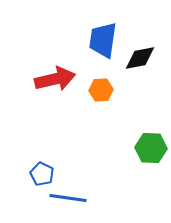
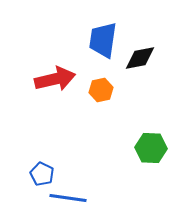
orange hexagon: rotated 10 degrees counterclockwise
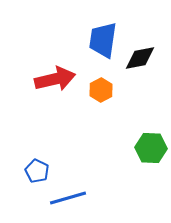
orange hexagon: rotated 15 degrees counterclockwise
blue pentagon: moved 5 px left, 3 px up
blue line: rotated 24 degrees counterclockwise
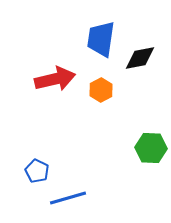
blue trapezoid: moved 2 px left, 1 px up
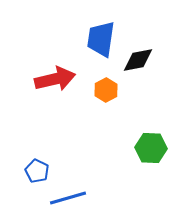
black diamond: moved 2 px left, 2 px down
orange hexagon: moved 5 px right
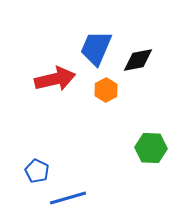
blue trapezoid: moved 5 px left, 9 px down; rotated 15 degrees clockwise
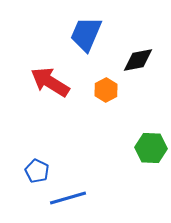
blue trapezoid: moved 10 px left, 14 px up
red arrow: moved 5 px left, 3 px down; rotated 135 degrees counterclockwise
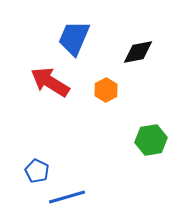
blue trapezoid: moved 12 px left, 4 px down
black diamond: moved 8 px up
green hexagon: moved 8 px up; rotated 12 degrees counterclockwise
blue line: moved 1 px left, 1 px up
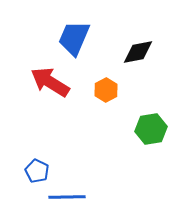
green hexagon: moved 11 px up
blue line: rotated 15 degrees clockwise
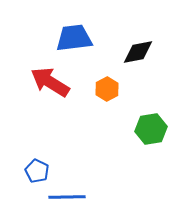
blue trapezoid: rotated 60 degrees clockwise
orange hexagon: moved 1 px right, 1 px up
